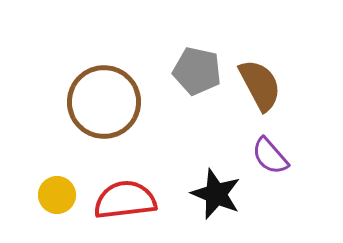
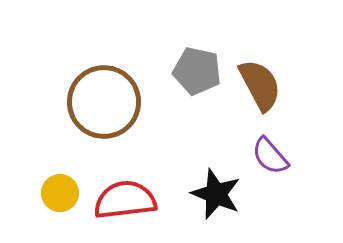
yellow circle: moved 3 px right, 2 px up
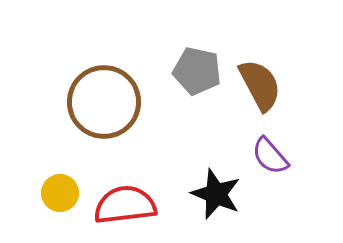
red semicircle: moved 5 px down
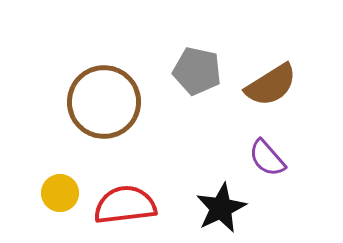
brown semicircle: moved 11 px right; rotated 86 degrees clockwise
purple semicircle: moved 3 px left, 2 px down
black star: moved 5 px right, 14 px down; rotated 24 degrees clockwise
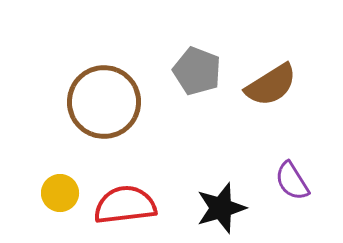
gray pentagon: rotated 9 degrees clockwise
purple semicircle: moved 25 px right, 23 px down; rotated 9 degrees clockwise
black star: rotated 9 degrees clockwise
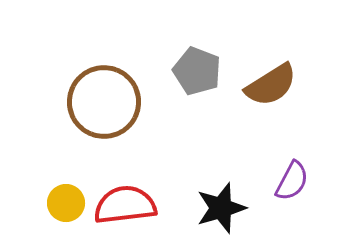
purple semicircle: rotated 120 degrees counterclockwise
yellow circle: moved 6 px right, 10 px down
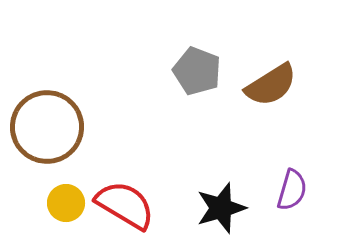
brown circle: moved 57 px left, 25 px down
purple semicircle: moved 9 px down; rotated 12 degrees counterclockwise
red semicircle: rotated 38 degrees clockwise
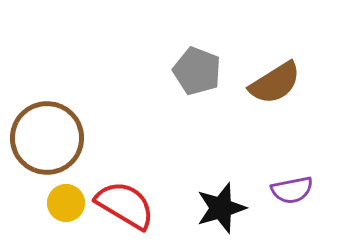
brown semicircle: moved 4 px right, 2 px up
brown circle: moved 11 px down
purple semicircle: rotated 63 degrees clockwise
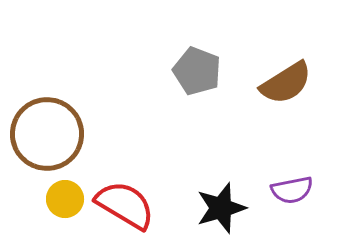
brown semicircle: moved 11 px right
brown circle: moved 4 px up
yellow circle: moved 1 px left, 4 px up
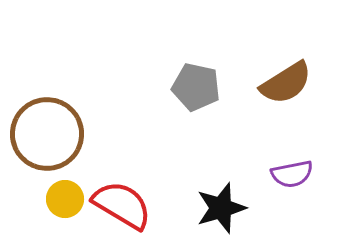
gray pentagon: moved 1 px left, 16 px down; rotated 9 degrees counterclockwise
purple semicircle: moved 16 px up
red semicircle: moved 3 px left
